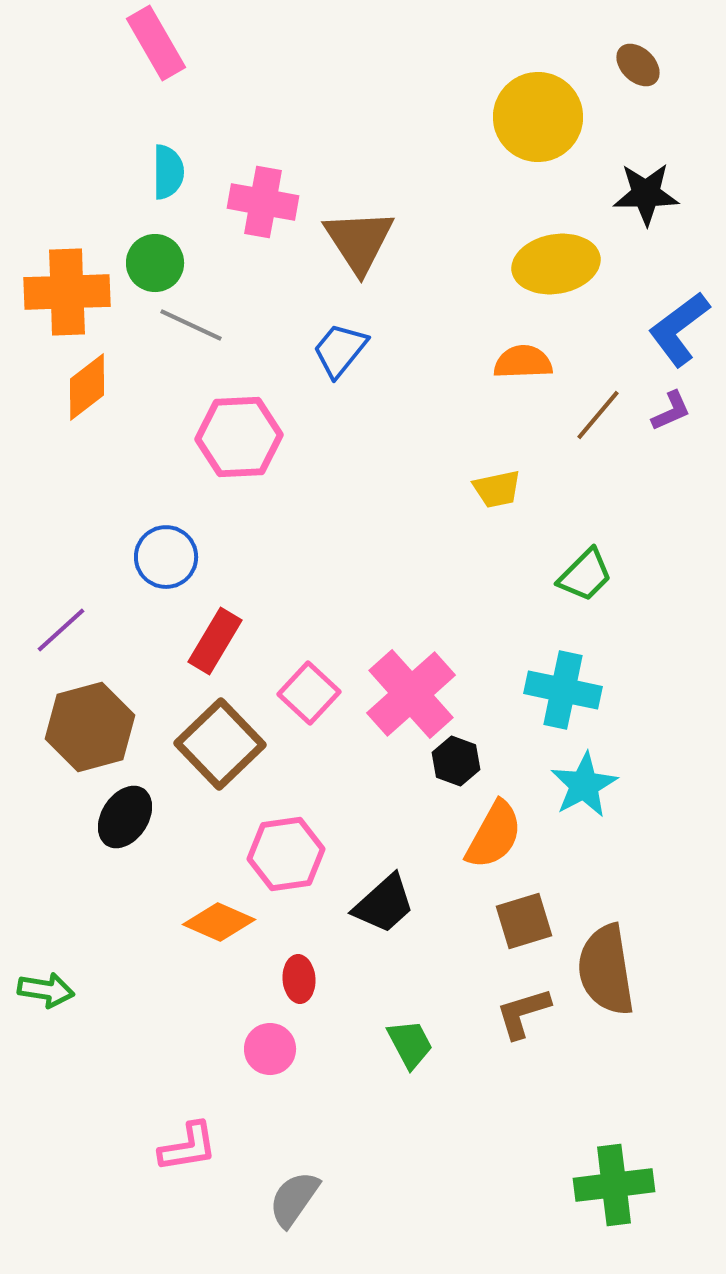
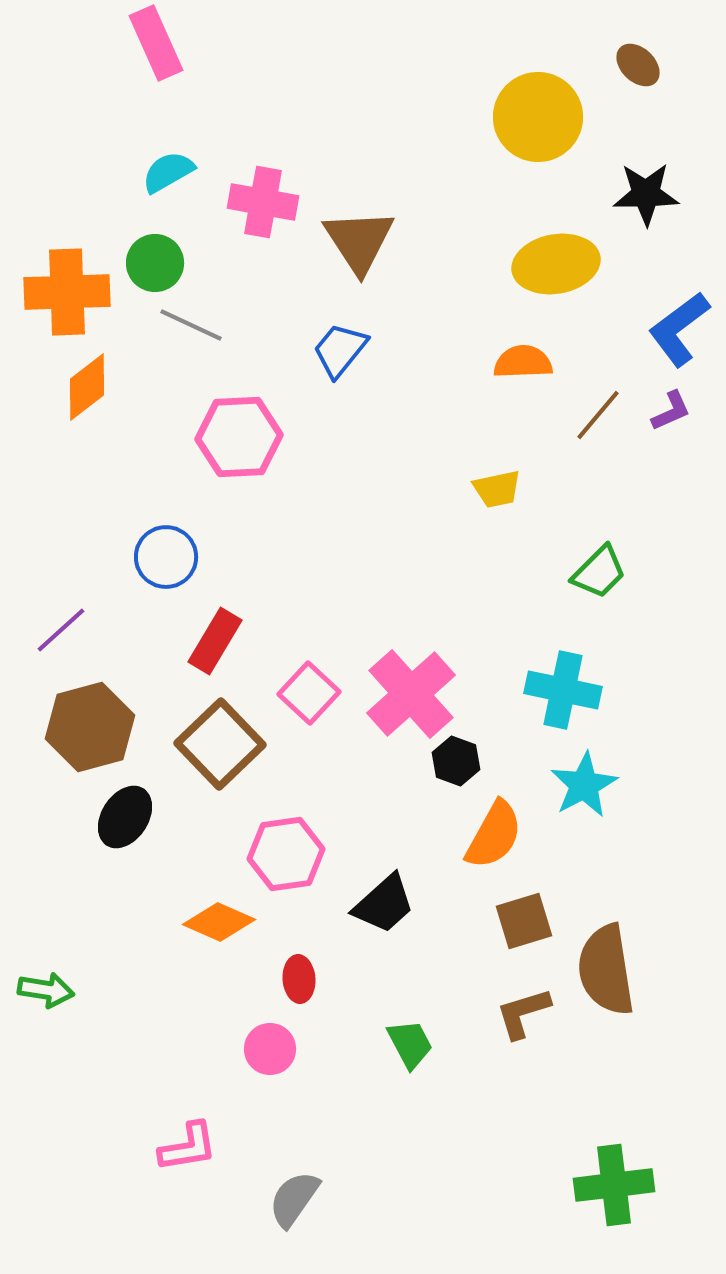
pink rectangle at (156, 43): rotated 6 degrees clockwise
cyan semicircle at (168, 172): rotated 120 degrees counterclockwise
green trapezoid at (585, 575): moved 14 px right, 3 px up
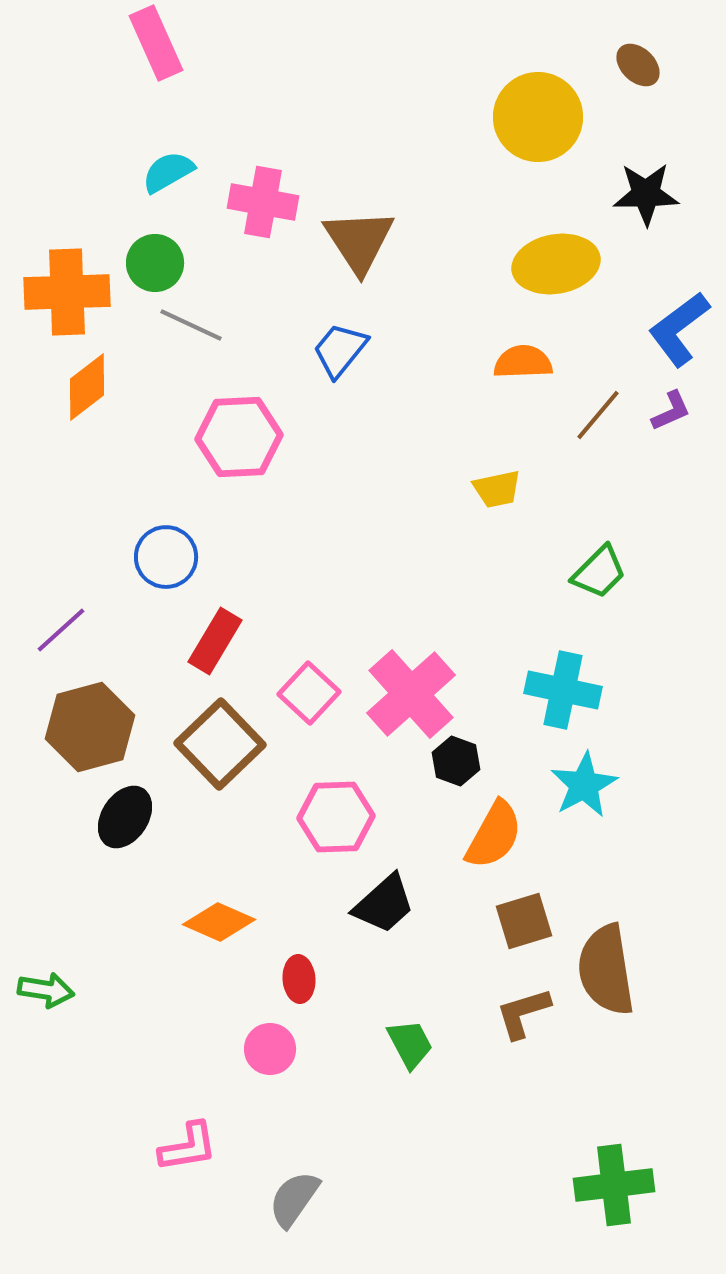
pink hexagon at (286, 854): moved 50 px right, 37 px up; rotated 6 degrees clockwise
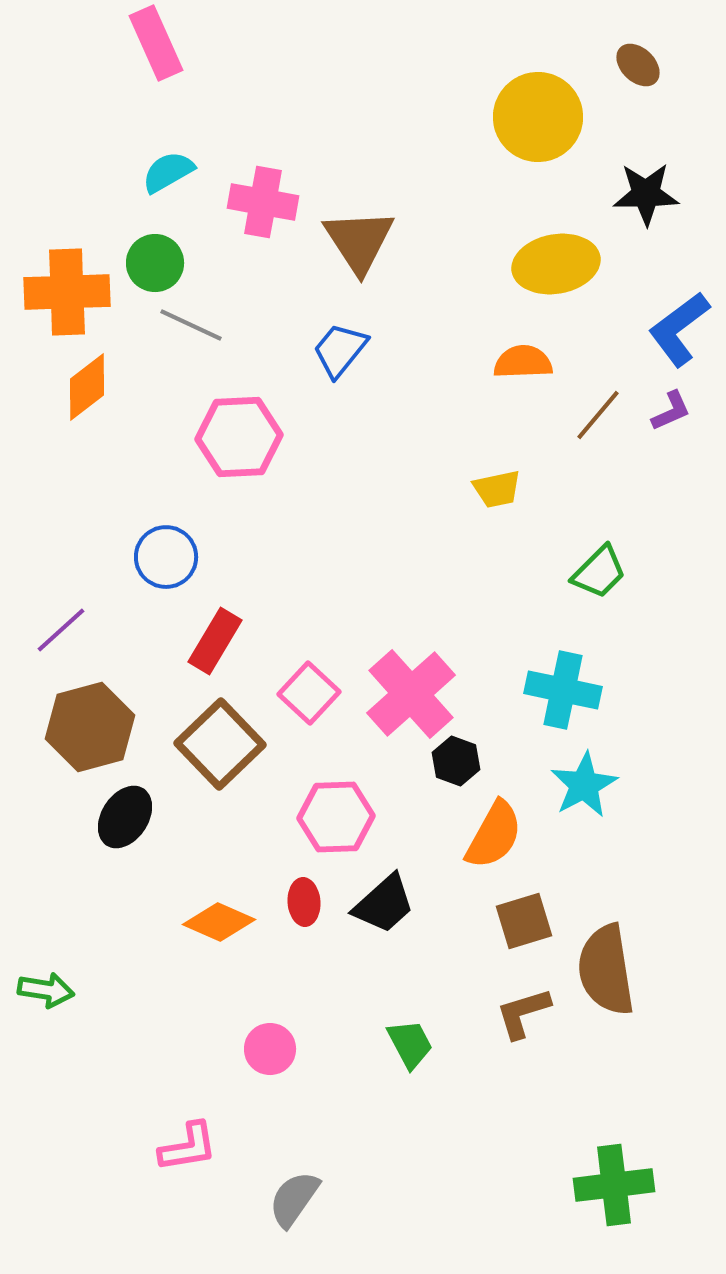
red ellipse at (299, 979): moved 5 px right, 77 px up
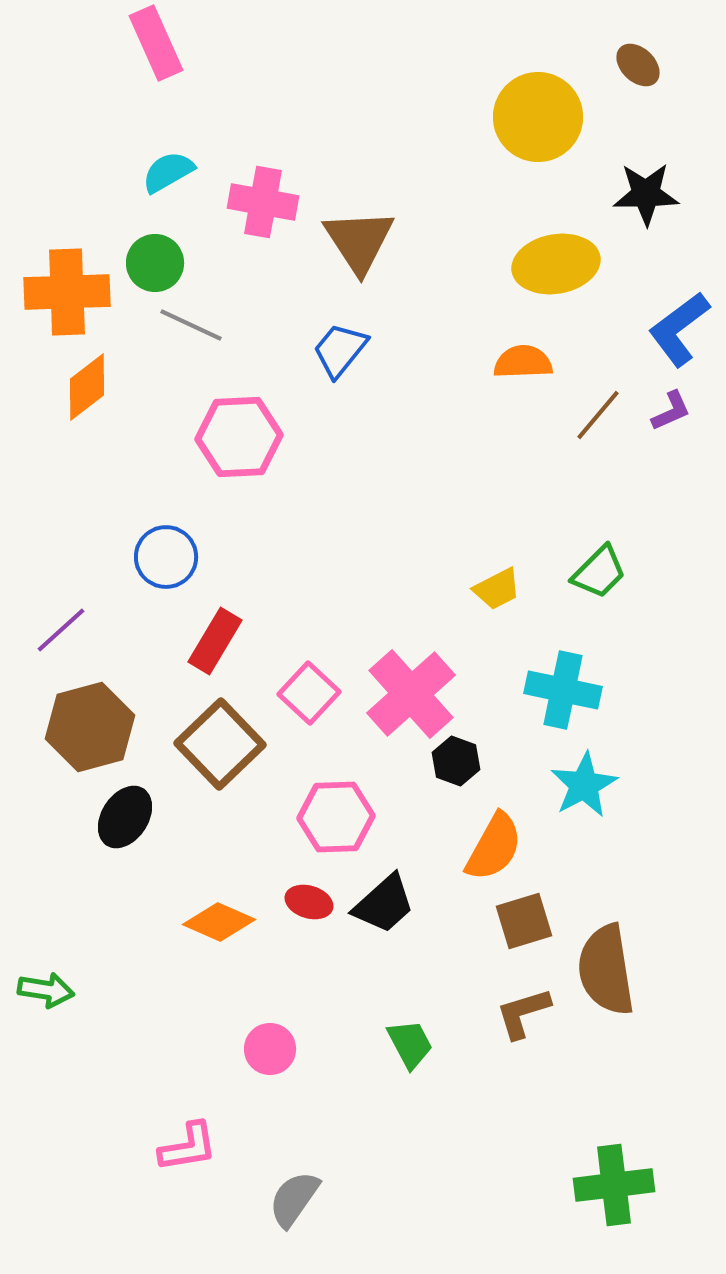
yellow trapezoid at (497, 489): moved 100 px down; rotated 15 degrees counterclockwise
orange semicircle at (494, 835): moved 12 px down
red ellipse at (304, 902): moved 5 px right; rotated 69 degrees counterclockwise
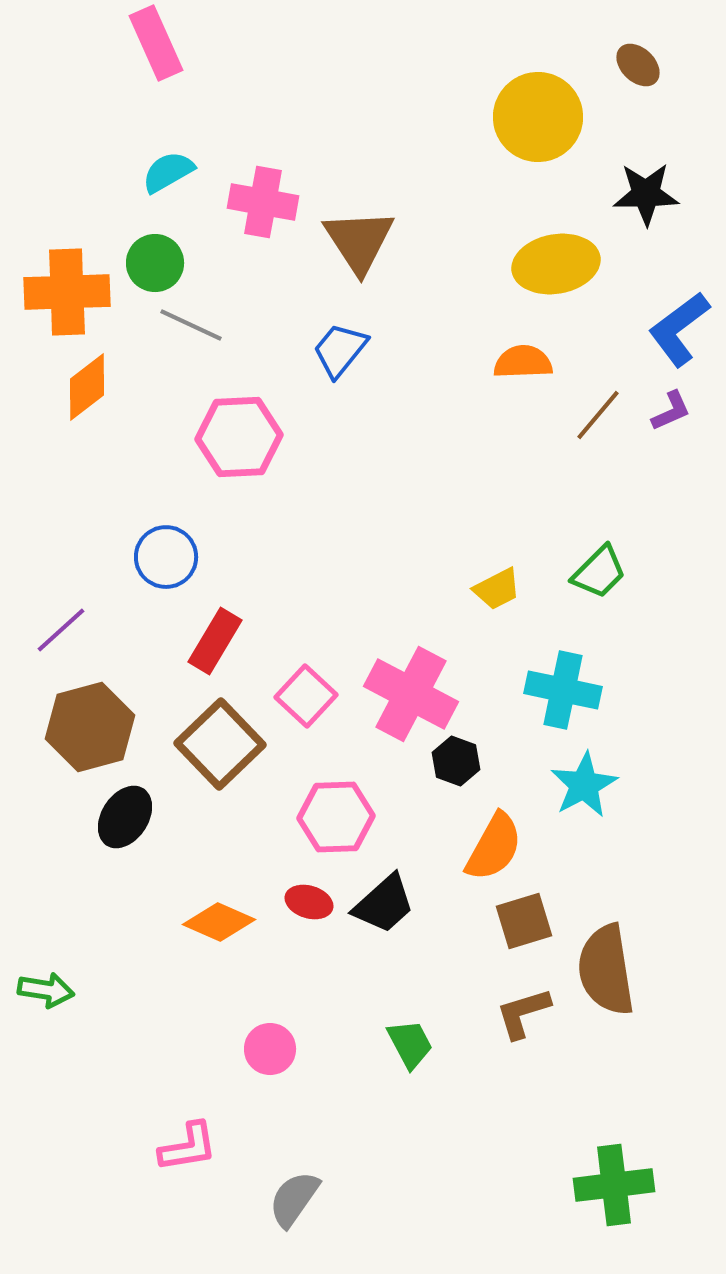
pink square at (309, 693): moved 3 px left, 3 px down
pink cross at (411, 694): rotated 20 degrees counterclockwise
